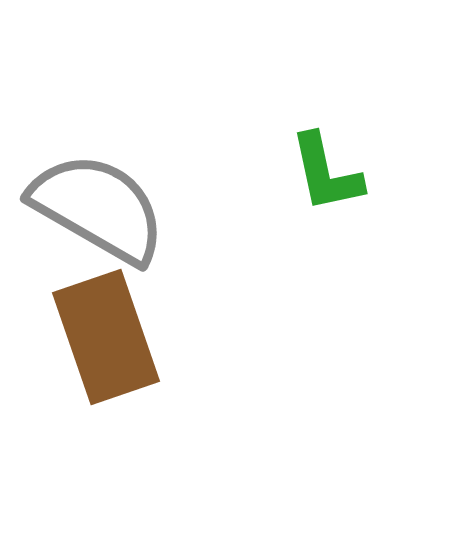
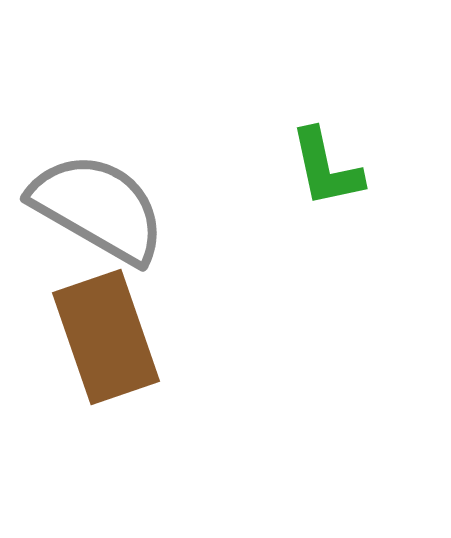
green L-shape: moved 5 px up
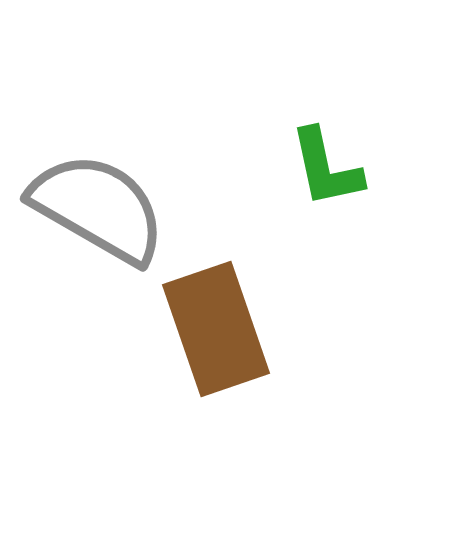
brown rectangle: moved 110 px right, 8 px up
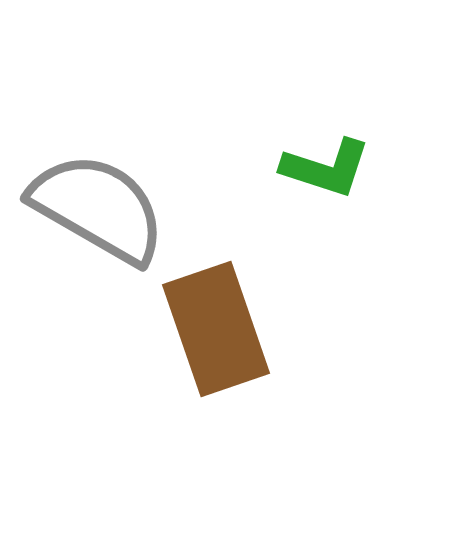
green L-shape: rotated 60 degrees counterclockwise
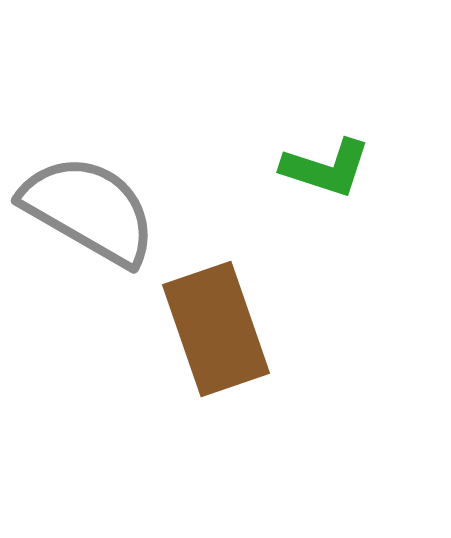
gray semicircle: moved 9 px left, 2 px down
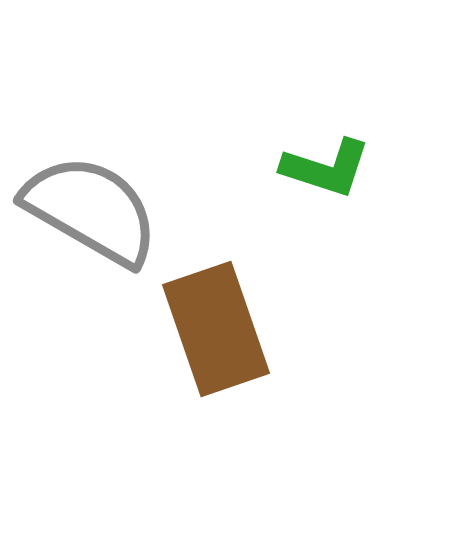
gray semicircle: moved 2 px right
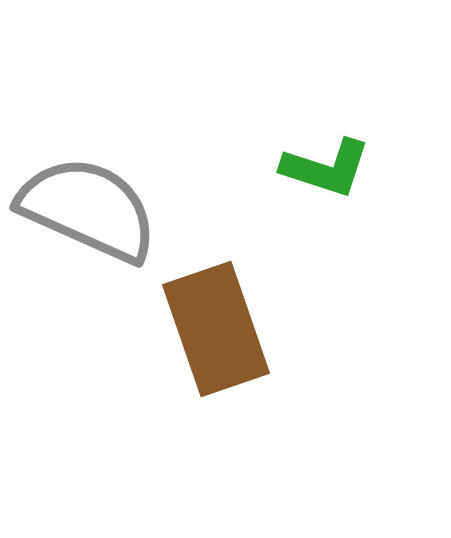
gray semicircle: moved 3 px left, 1 px up; rotated 6 degrees counterclockwise
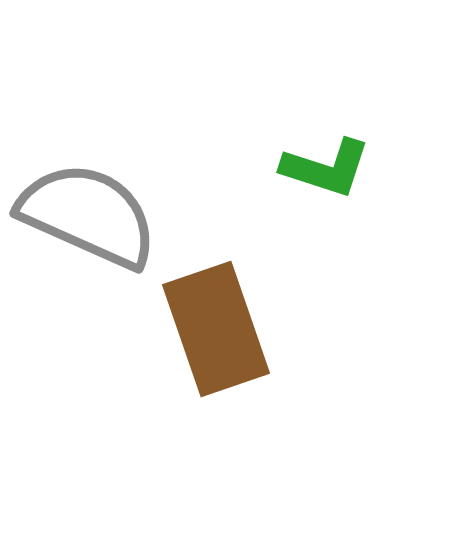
gray semicircle: moved 6 px down
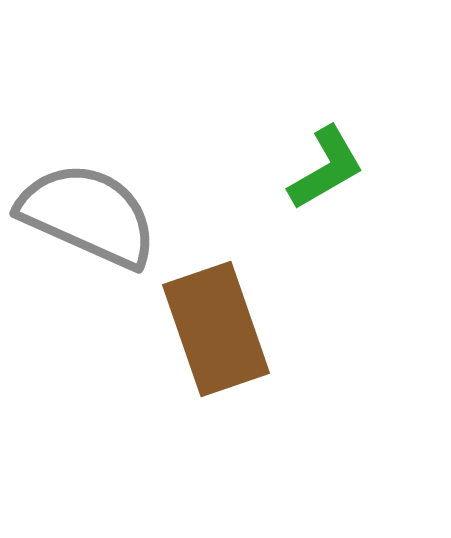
green L-shape: rotated 48 degrees counterclockwise
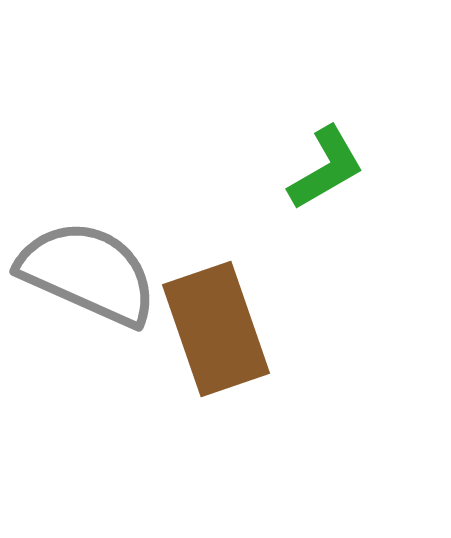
gray semicircle: moved 58 px down
